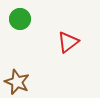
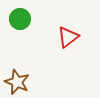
red triangle: moved 5 px up
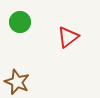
green circle: moved 3 px down
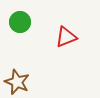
red triangle: moved 2 px left; rotated 15 degrees clockwise
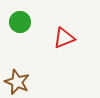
red triangle: moved 2 px left, 1 px down
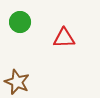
red triangle: rotated 20 degrees clockwise
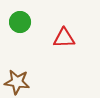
brown star: rotated 15 degrees counterclockwise
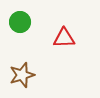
brown star: moved 5 px right, 7 px up; rotated 25 degrees counterclockwise
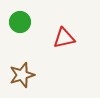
red triangle: rotated 10 degrees counterclockwise
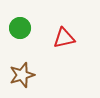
green circle: moved 6 px down
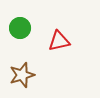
red triangle: moved 5 px left, 3 px down
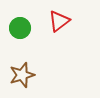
red triangle: moved 20 px up; rotated 25 degrees counterclockwise
